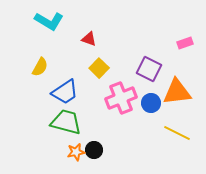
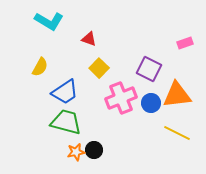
orange triangle: moved 3 px down
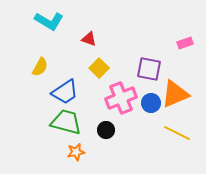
purple square: rotated 15 degrees counterclockwise
orange triangle: moved 2 px left, 1 px up; rotated 16 degrees counterclockwise
black circle: moved 12 px right, 20 px up
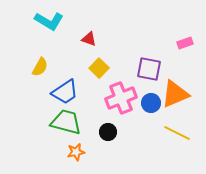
black circle: moved 2 px right, 2 px down
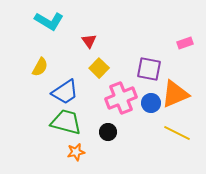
red triangle: moved 2 px down; rotated 35 degrees clockwise
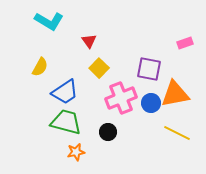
orange triangle: rotated 12 degrees clockwise
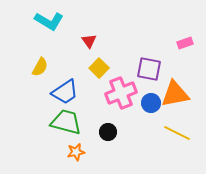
pink cross: moved 5 px up
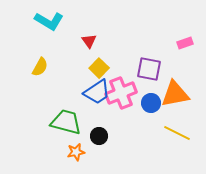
blue trapezoid: moved 32 px right
black circle: moved 9 px left, 4 px down
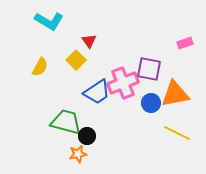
yellow square: moved 23 px left, 8 px up
pink cross: moved 2 px right, 10 px up
black circle: moved 12 px left
orange star: moved 2 px right, 2 px down
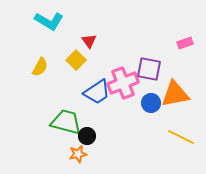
yellow line: moved 4 px right, 4 px down
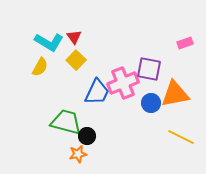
cyan L-shape: moved 21 px down
red triangle: moved 15 px left, 4 px up
blue trapezoid: rotated 32 degrees counterclockwise
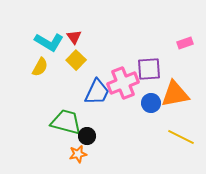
purple square: rotated 15 degrees counterclockwise
